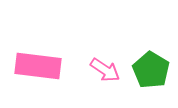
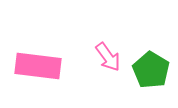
pink arrow: moved 3 px right, 13 px up; rotated 20 degrees clockwise
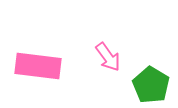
green pentagon: moved 15 px down
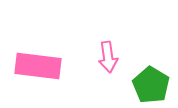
pink arrow: rotated 28 degrees clockwise
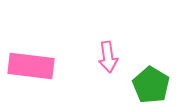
pink rectangle: moved 7 px left
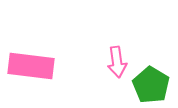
pink arrow: moved 9 px right, 5 px down
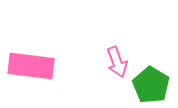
pink arrow: rotated 12 degrees counterclockwise
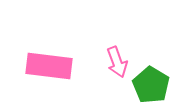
pink rectangle: moved 18 px right
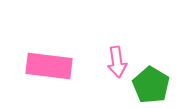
pink arrow: rotated 12 degrees clockwise
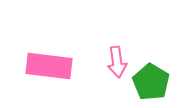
green pentagon: moved 3 px up
